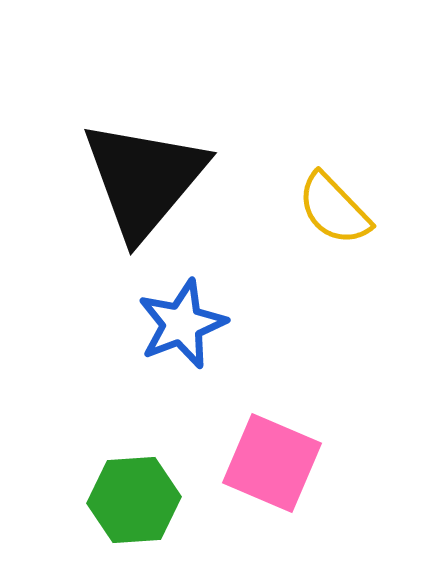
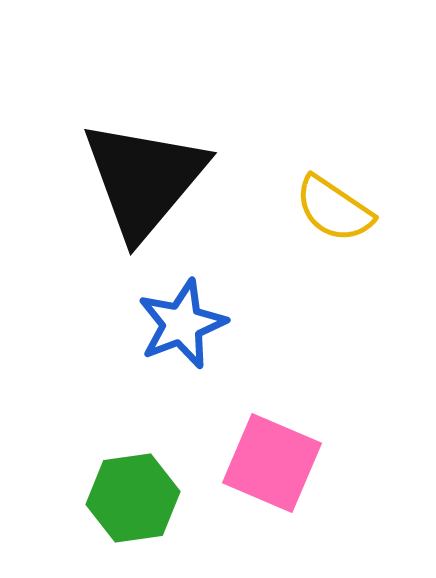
yellow semicircle: rotated 12 degrees counterclockwise
green hexagon: moved 1 px left, 2 px up; rotated 4 degrees counterclockwise
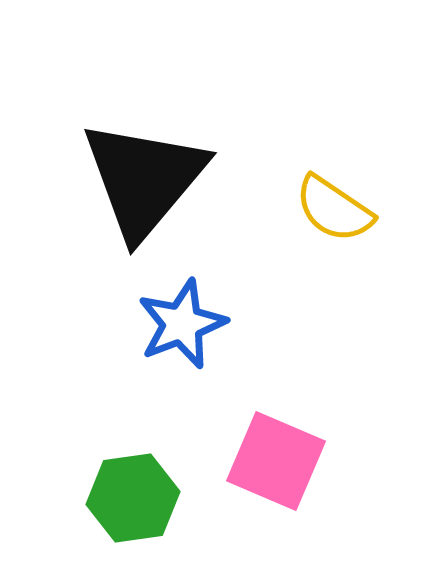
pink square: moved 4 px right, 2 px up
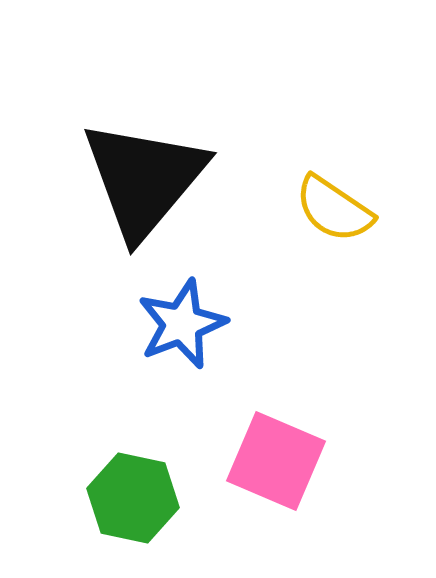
green hexagon: rotated 20 degrees clockwise
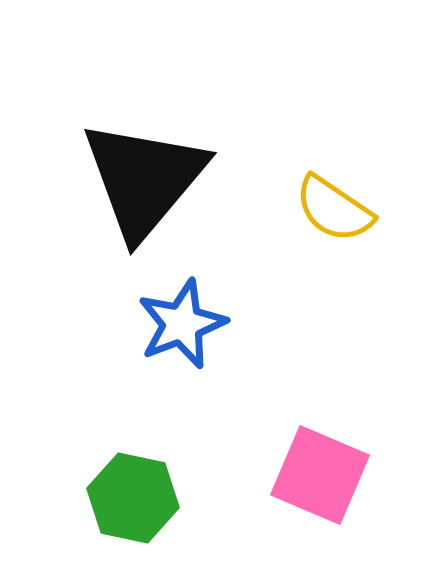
pink square: moved 44 px right, 14 px down
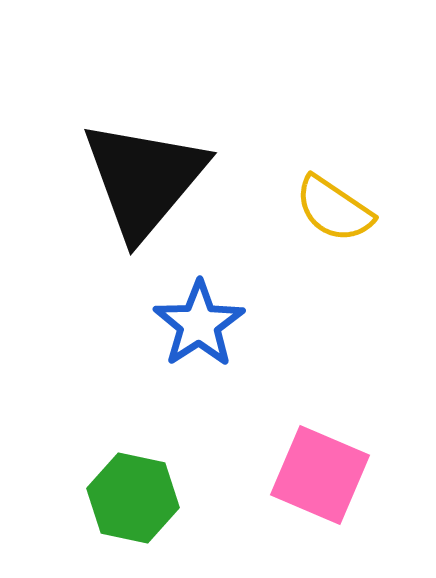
blue star: moved 17 px right; rotated 12 degrees counterclockwise
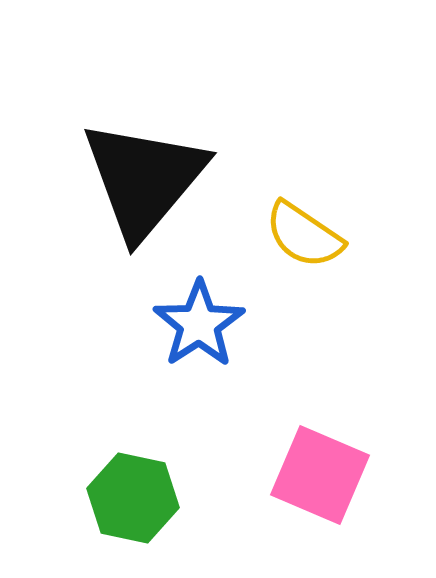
yellow semicircle: moved 30 px left, 26 px down
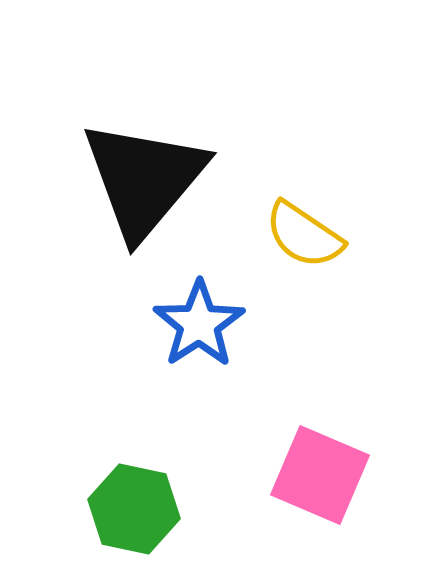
green hexagon: moved 1 px right, 11 px down
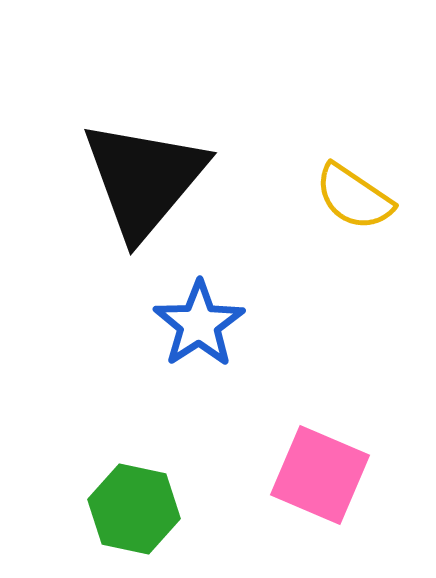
yellow semicircle: moved 50 px right, 38 px up
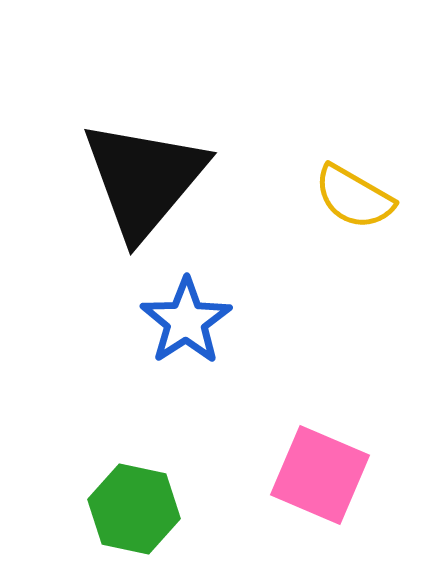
yellow semicircle: rotated 4 degrees counterclockwise
blue star: moved 13 px left, 3 px up
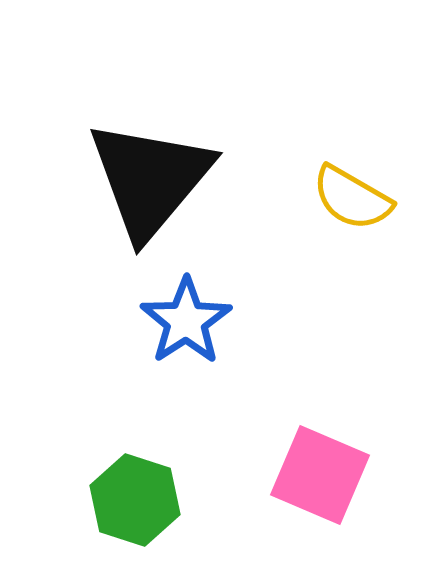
black triangle: moved 6 px right
yellow semicircle: moved 2 px left, 1 px down
green hexagon: moved 1 px right, 9 px up; rotated 6 degrees clockwise
